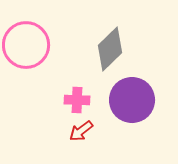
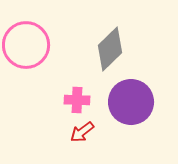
purple circle: moved 1 px left, 2 px down
red arrow: moved 1 px right, 1 px down
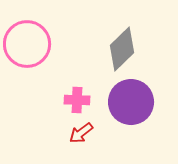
pink circle: moved 1 px right, 1 px up
gray diamond: moved 12 px right
red arrow: moved 1 px left, 1 px down
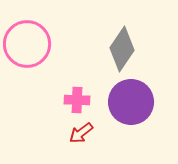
gray diamond: rotated 12 degrees counterclockwise
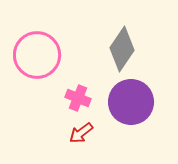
pink circle: moved 10 px right, 11 px down
pink cross: moved 1 px right, 2 px up; rotated 20 degrees clockwise
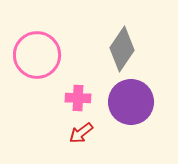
pink cross: rotated 20 degrees counterclockwise
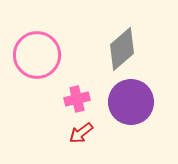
gray diamond: rotated 15 degrees clockwise
pink cross: moved 1 px left, 1 px down; rotated 15 degrees counterclockwise
